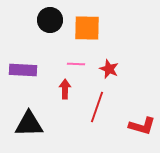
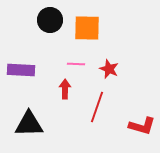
purple rectangle: moved 2 px left
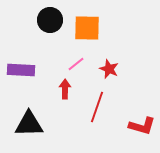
pink line: rotated 42 degrees counterclockwise
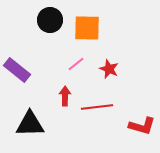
purple rectangle: moved 4 px left; rotated 36 degrees clockwise
red arrow: moved 7 px down
red line: rotated 64 degrees clockwise
black triangle: moved 1 px right
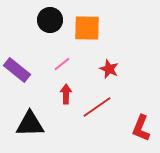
pink line: moved 14 px left
red arrow: moved 1 px right, 2 px up
red line: rotated 28 degrees counterclockwise
red L-shape: moved 1 px left, 2 px down; rotated 96 degrees clockwise
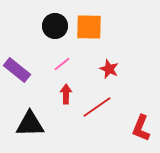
black circle: moved 5 px right, 6 px down
orange square: moved 2 px right, 1 px up
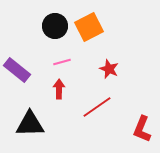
orange square: rotated 28 degrees counterclockwise
pink line: moved 2 px up; rotated 24 degrees clockwise
red arrow: moved 7 px left, 5 px up
red L-shape: moved 1 px right, 1 px down
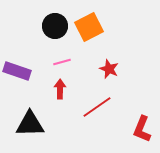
purple rectangle: moved 1 px down; rotated 20 degrees counterclockwise
red arrow: moved 1 px right
